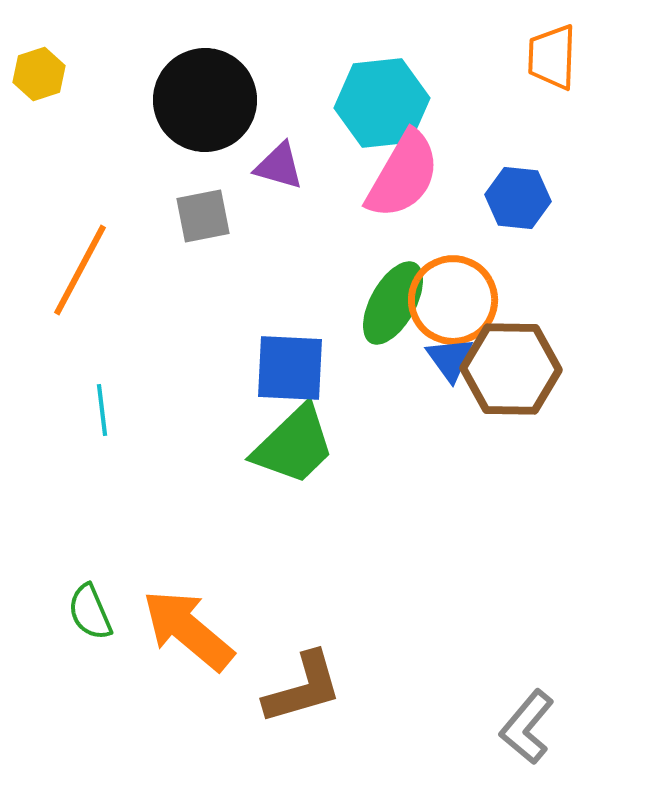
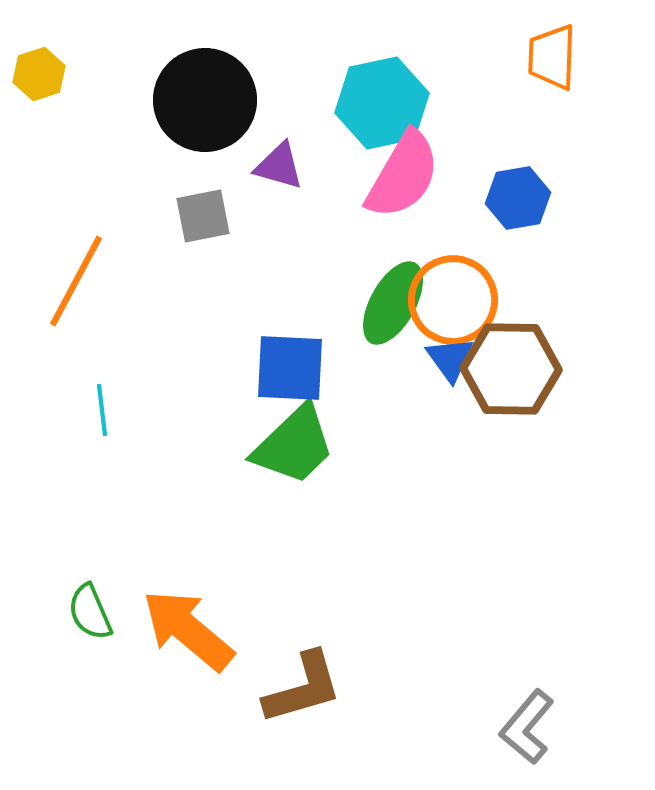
cyan hexagon: rotated 6 degrees counterclockwise
blue hexagon: rotated 16 degrees counterclockwise
orange line: moved 4 px left, 11 px down
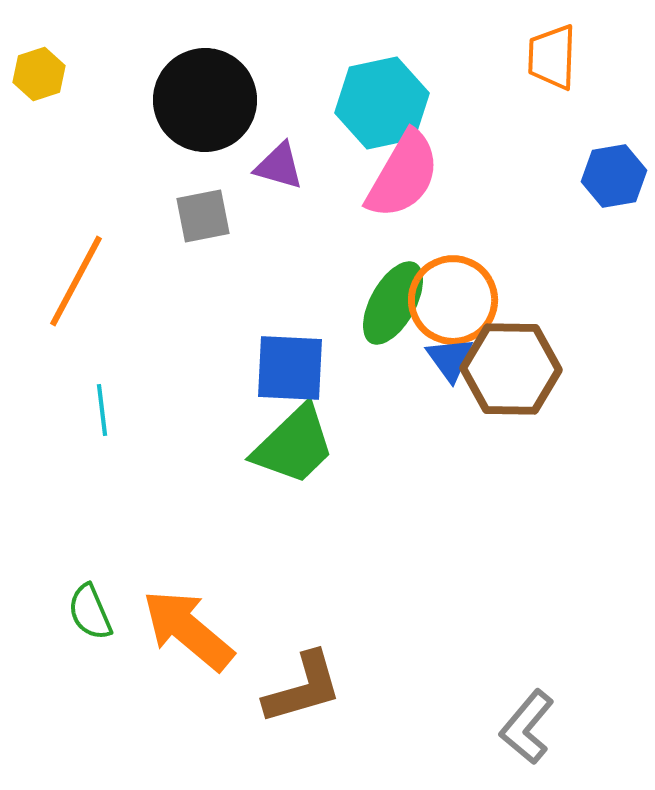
blue hexagon: moved 96 px right, 22 px up
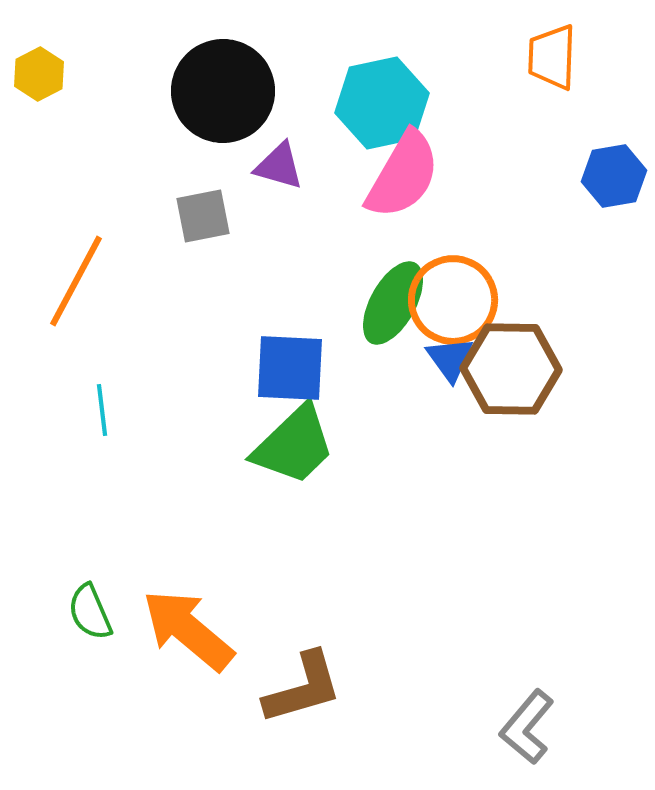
yellow hexagon: rotated 9 degrees counterclockwise
black circle: moved 18 px right, 9 px up
